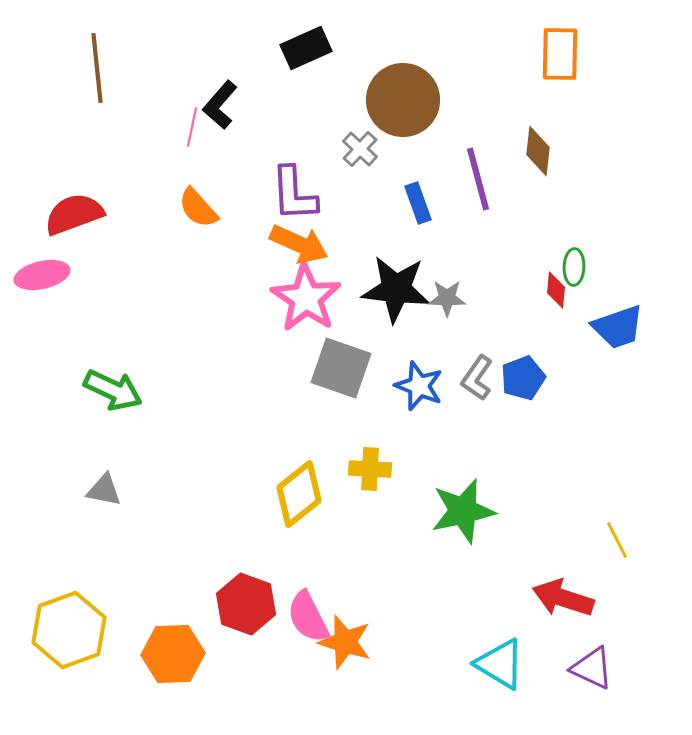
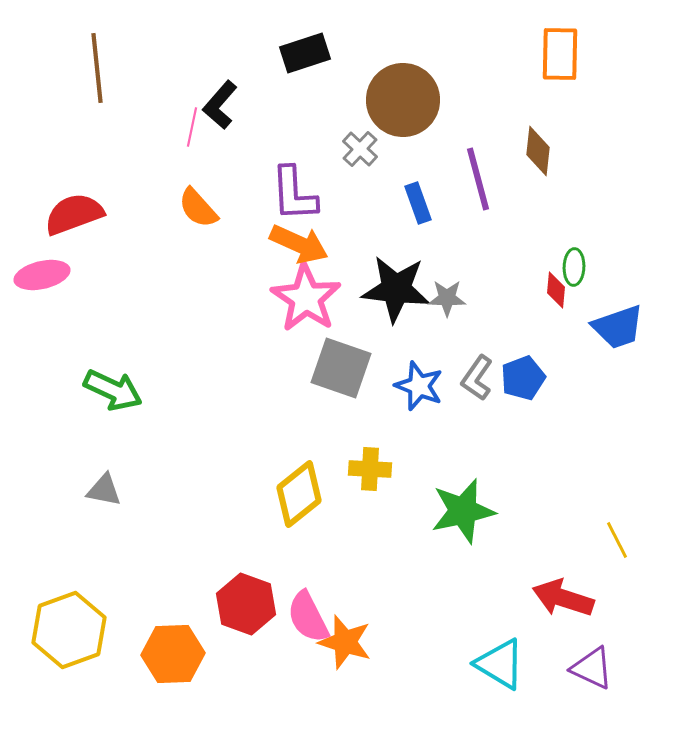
black rectangle: moved 1 px left, 5 px down; rotated 6 degrees clockwise
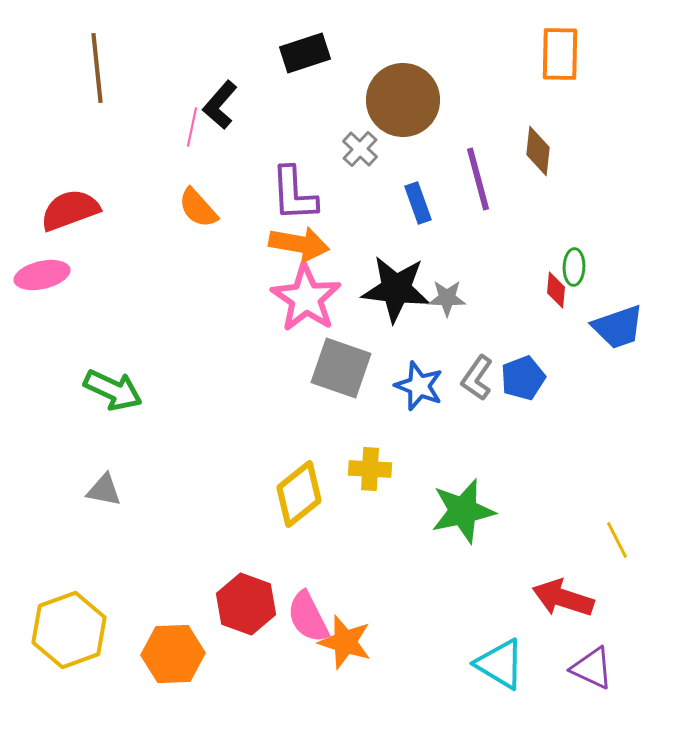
red semicircle: moved 4 px left, 4 px up
orange arrow: rotated 14 degrees counterclockwise
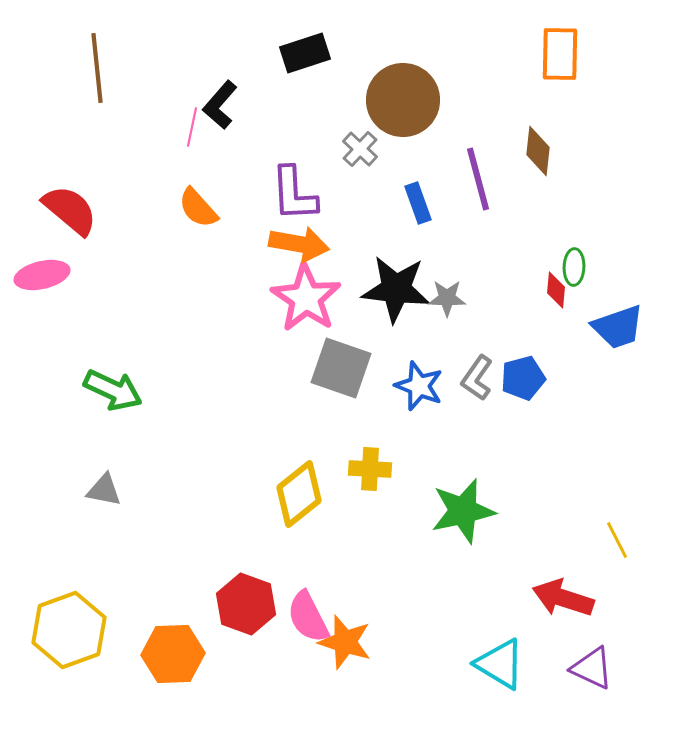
red semicircle: rotated 60 degrees clockwise
blue pentagon: rotated 6 degrees clockwise
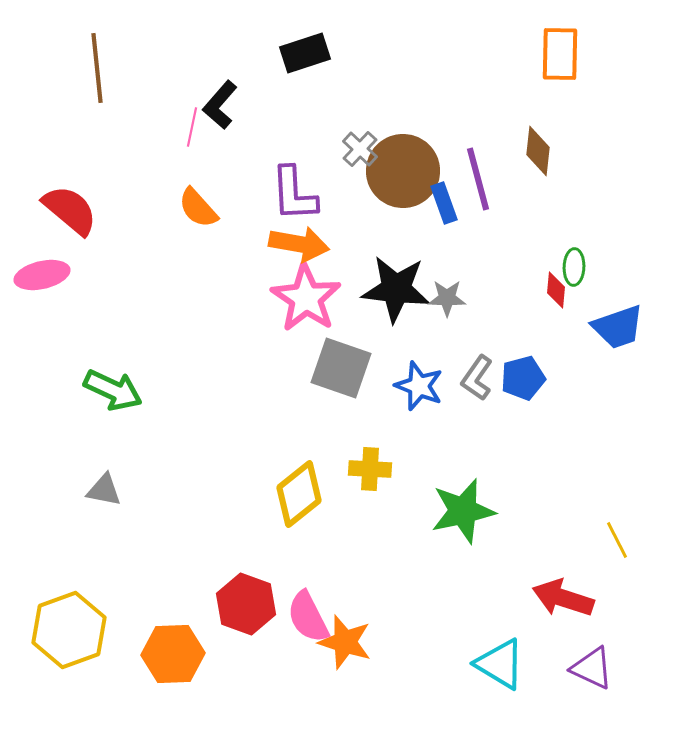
brown circle: moved 71 px down
blue rectangle: moved 26 px right
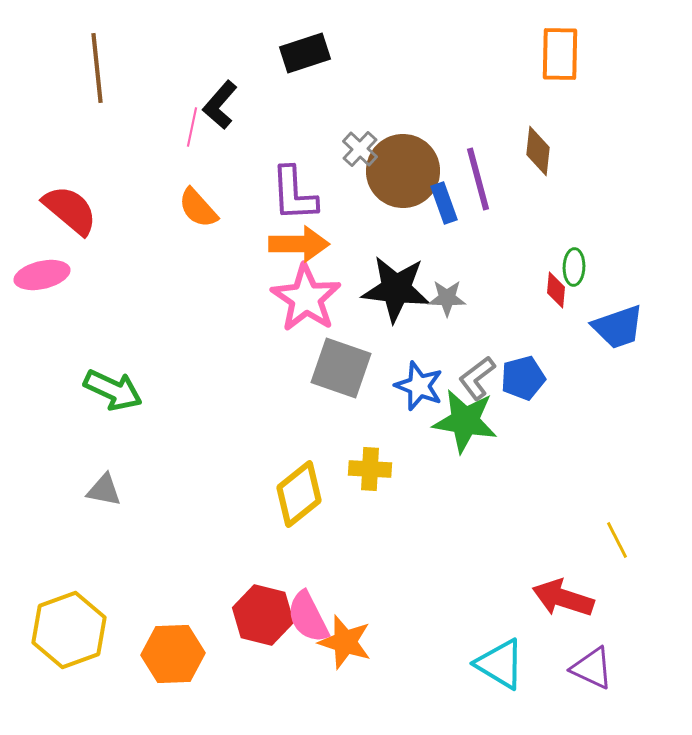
orange arrow: rotated 10 degrees counterclockwise
gray L-shape: rotated 18 degrees clockwise
green star: moved 2 px right, 90 px up; rotated 22 degrees clockwise
red hexagon: moved 17 px right, 11 px down; rotated 6 degrees counterclockwise
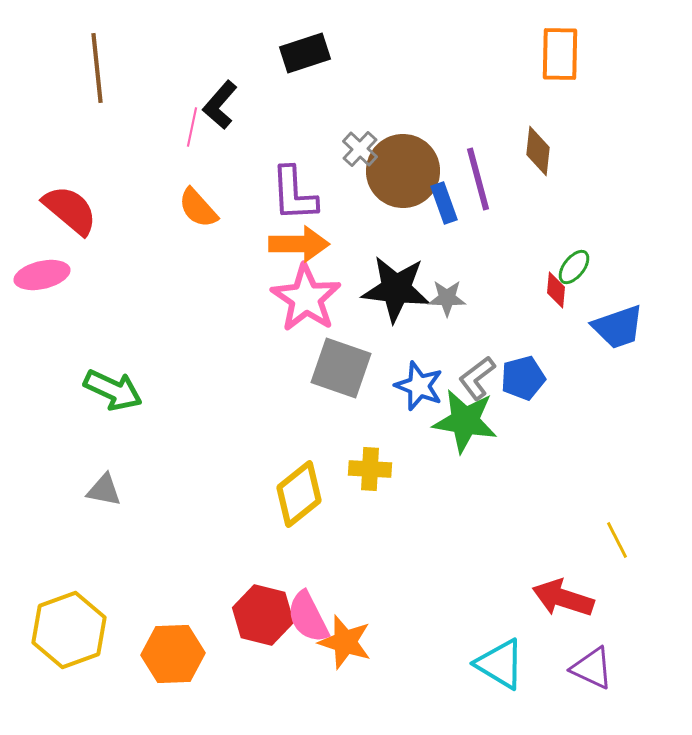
green ellipse: rotated 36 degrees clockwise
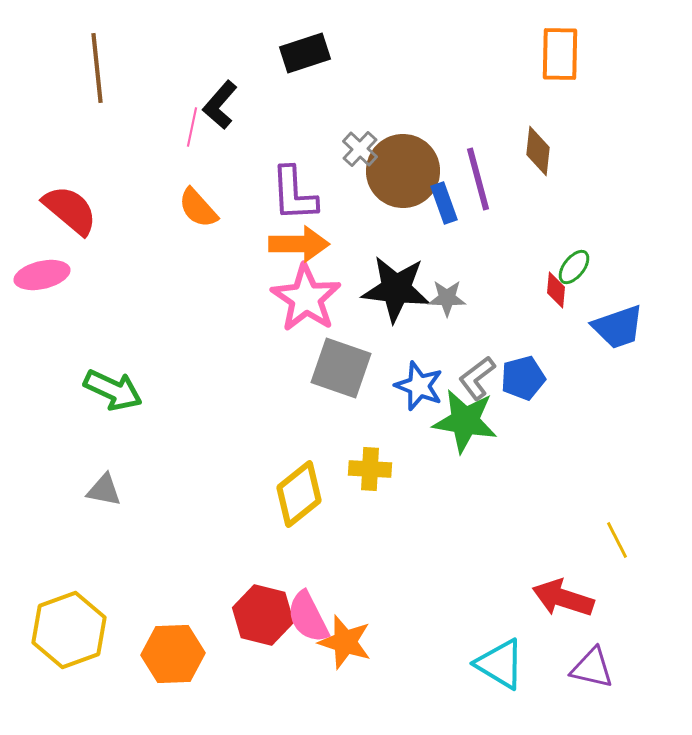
purple triangle: rotated 12 degrees counterclockwise
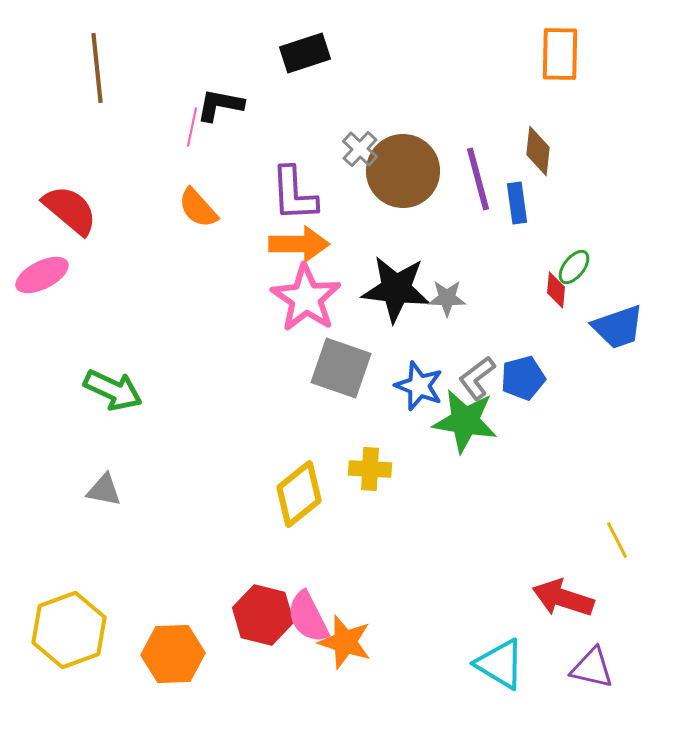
black L-shape: rotated 60 degrees clockwise
blue rectangle: moved 73 px right; rotated 12 degrees clockwise
pink ellipse: rotated 14 degrees counterclockwise
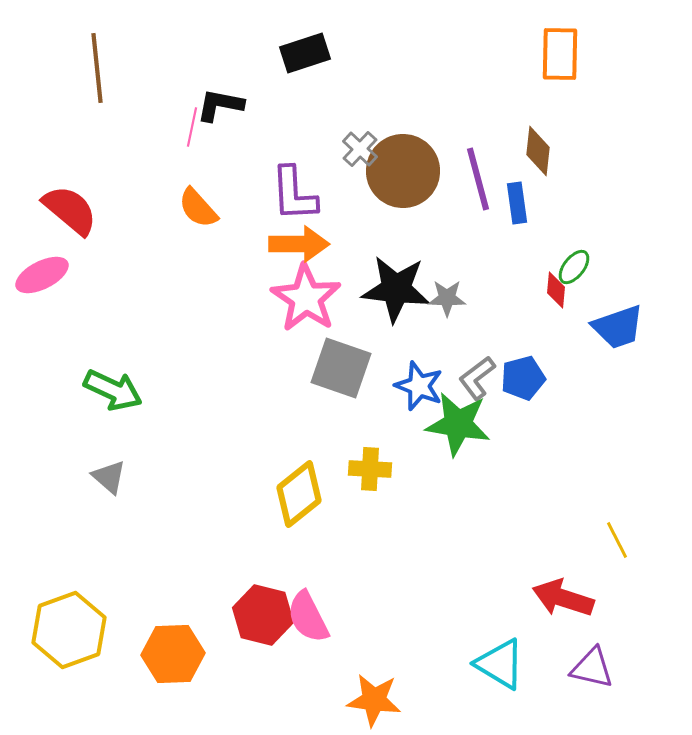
green star: moved 7 px left, 3 px down
gray triangle: moved 5 px right, 13 px up; rotated 30 degrees clockwise
orange star: moved 29 px right, 58 px down; rotated 10 degrees counterclockwise
